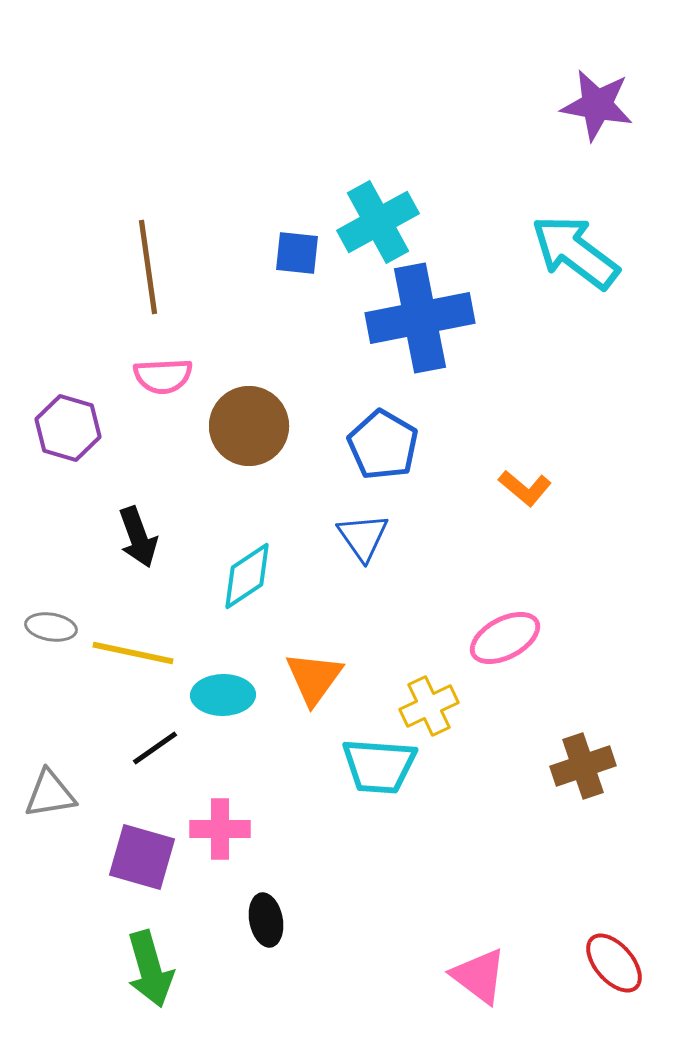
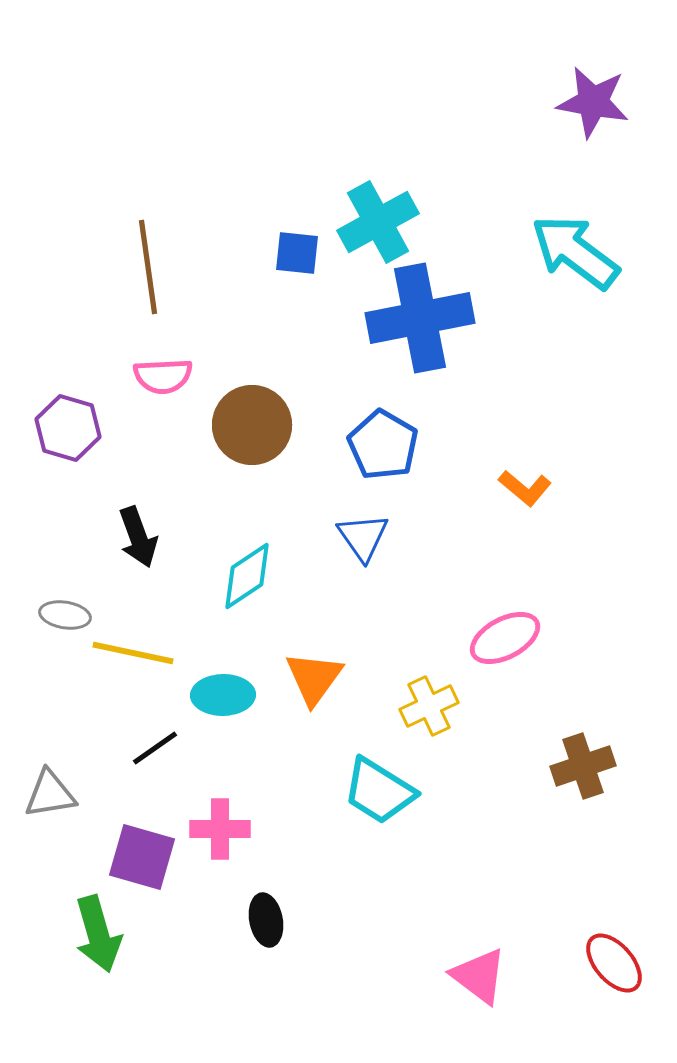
purple star: moved 4 px left, 3 px up
brown circle: moved 3 px right, 1 px up
gray ellipse: moved 14 px right, 12 px up
cyan trapezoid: moved 25 px down; rotated 28 degrees clockwise
green arrow: moved 52 px left, 35 px up
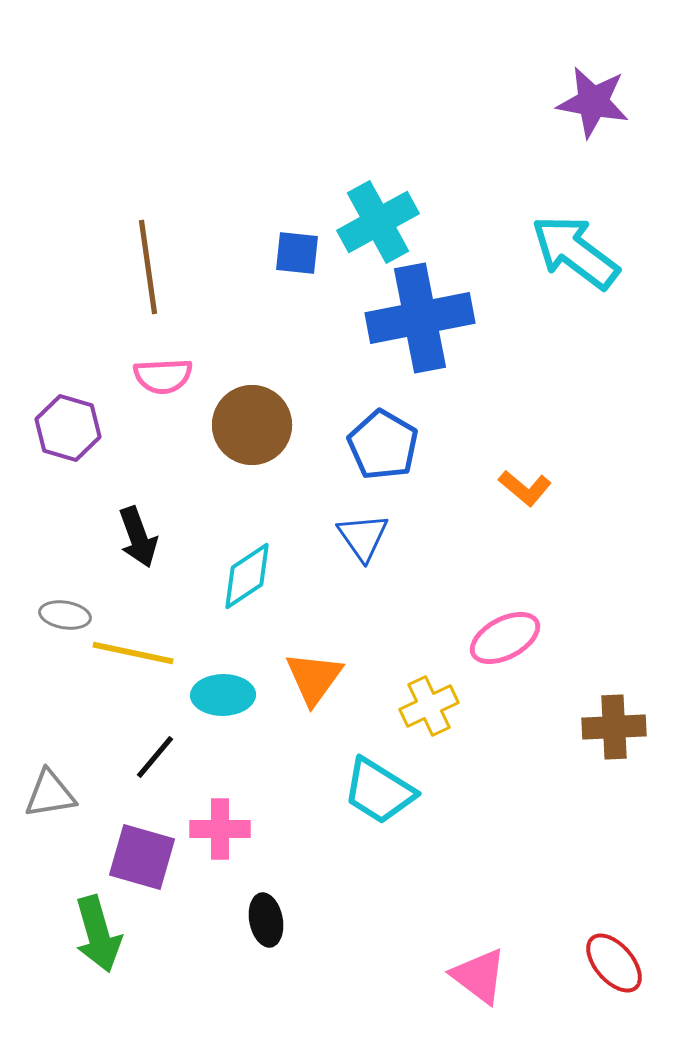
black line: moved 9 px down; rotated 15 degrees counterclockwise
brown cross: moved 31 px right, 39 px up; rotated 16 degrees clockwise
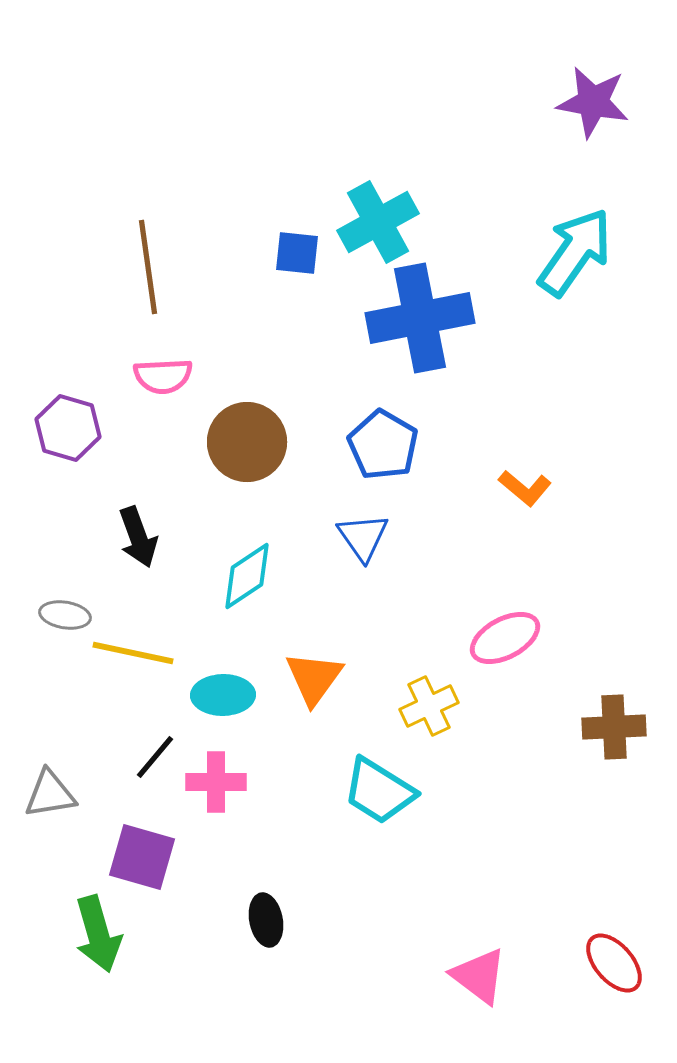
cyan arrow: rotated 88 degrees clockwise
brown circle: moved 5 px left, 17 px down
pink cross: moved 4 px left, 47 px up
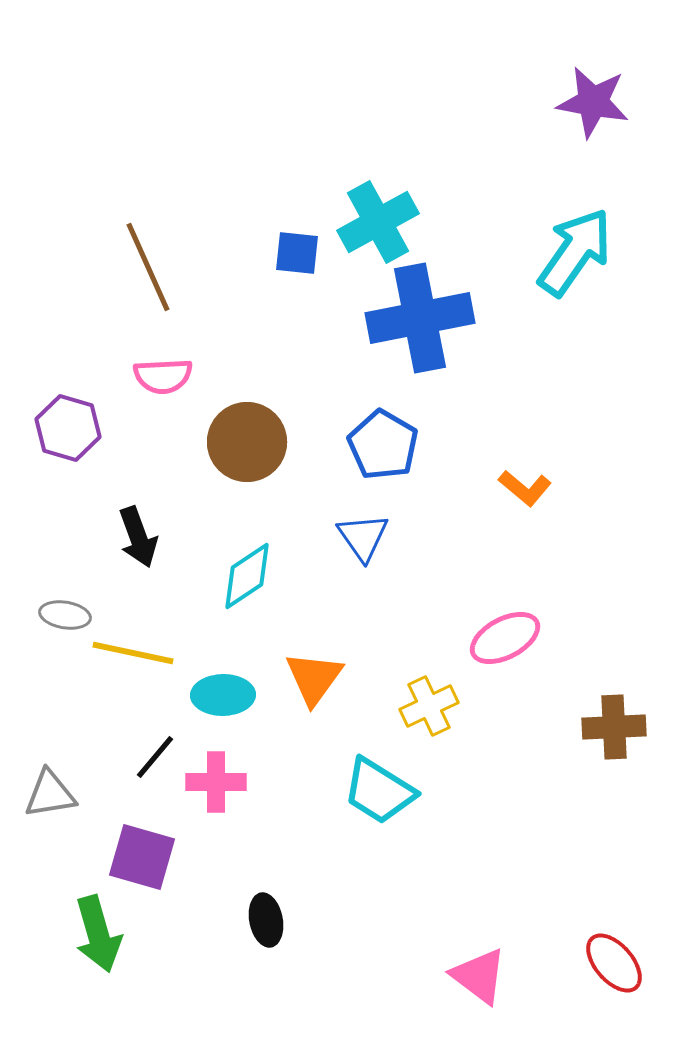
brown line: rotated 16 degrees counterclockwise
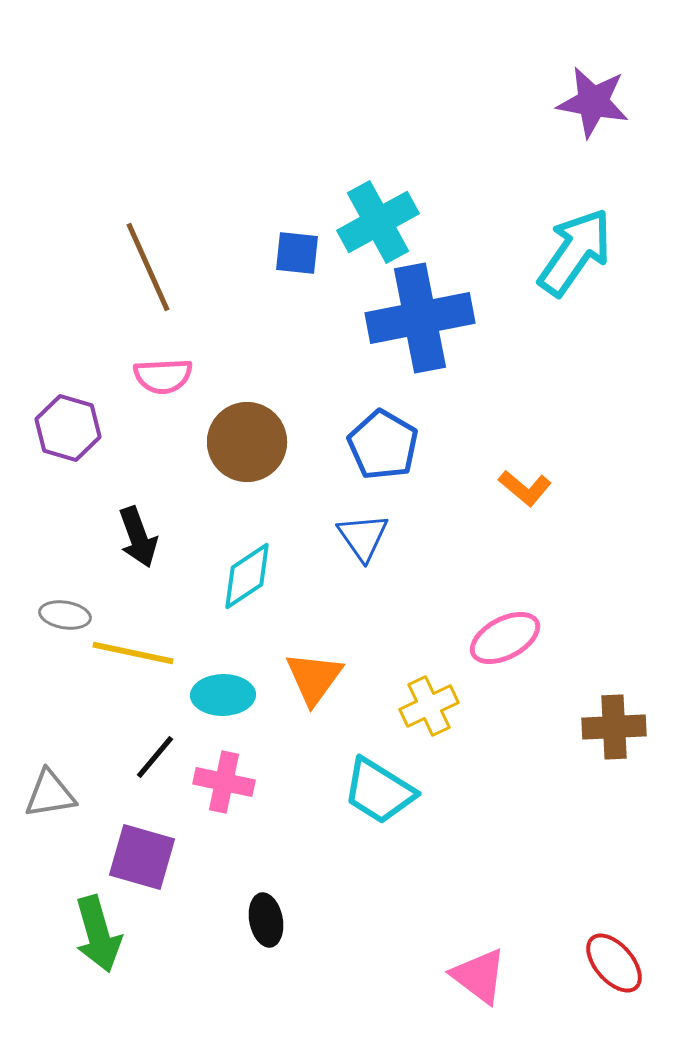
pink cross: moved 8 px right; rotated 12 degrees clockwise
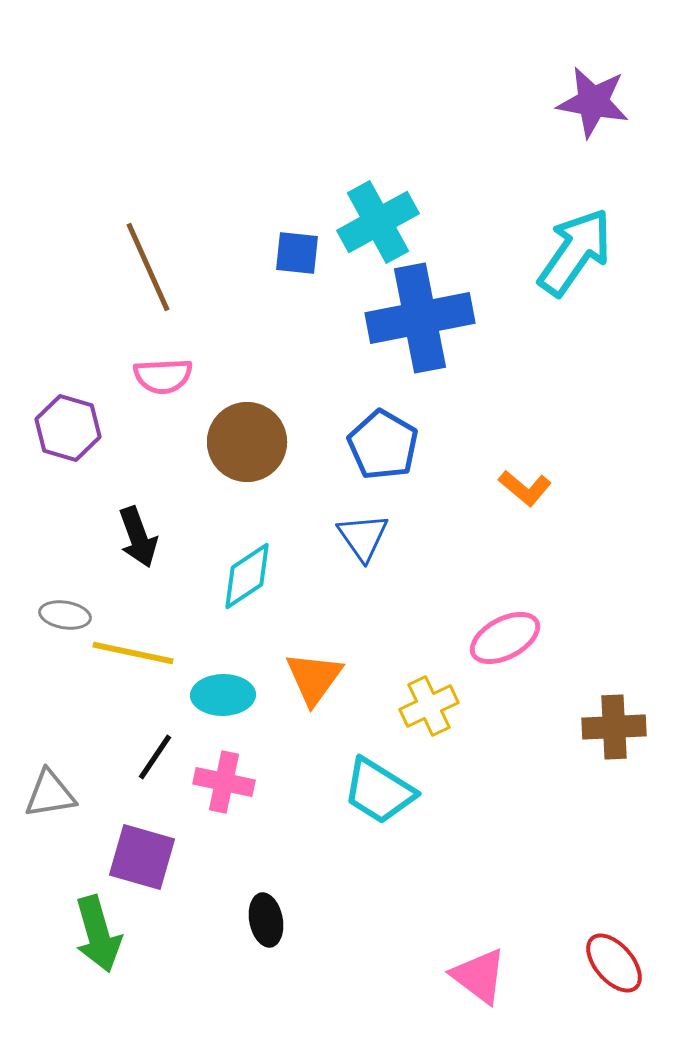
black line: rotated 6 degrees counterclockwise
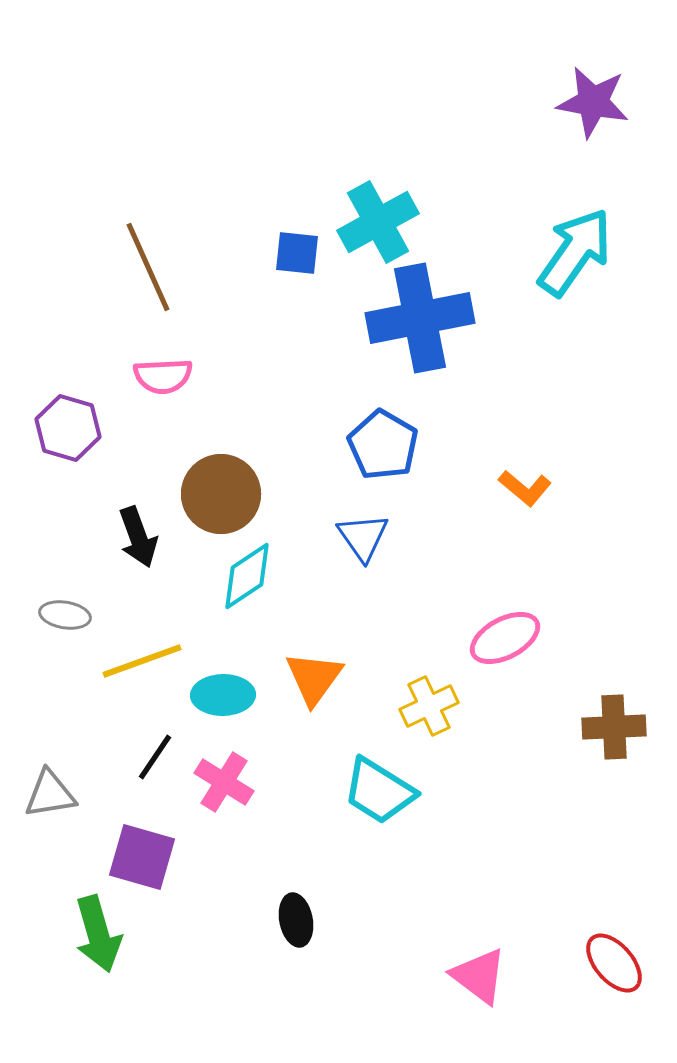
brown circle: moved 26 px left, 52 px down
yellow line: moved 9 px right, 8 px down; rotated 32 degrees counterclockwise
pink cross: rotated 20 degrees clockwise
black ellipse: moved 30 px right
